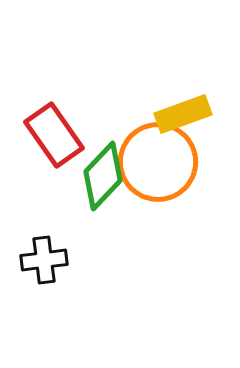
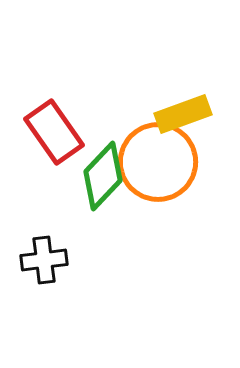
red rectangle: moved 3 px up
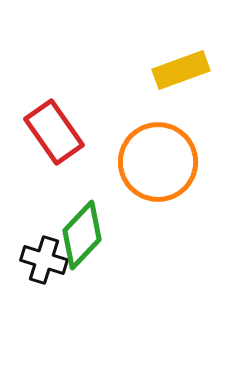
yellow rectangle: moved 2 px left, 44 px up
green diamond: moved 21 px left, 59 px down
black cross: rotated 24 degrees clockwise
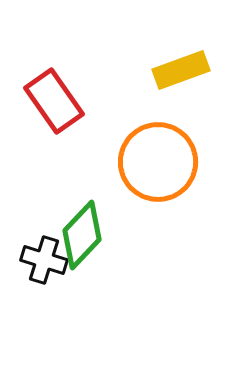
red rectangle: moved 31 px up
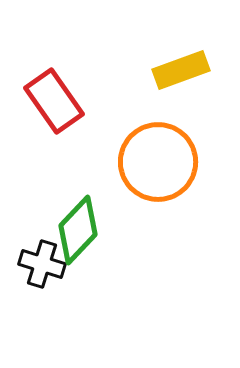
green diamond: moved 4 px left, 5 px up
black cross: moved 2 px left, 4 px down
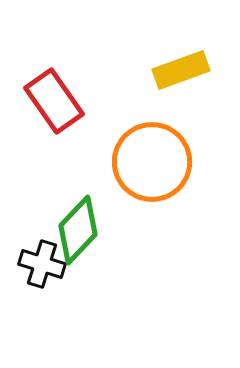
orange circle: moved 6 px left
